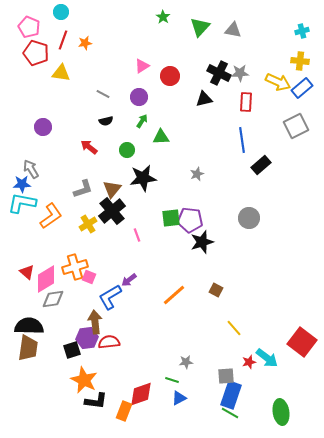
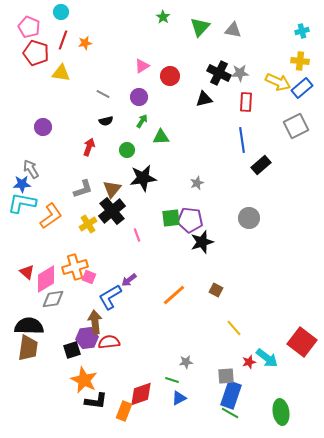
red arrow at (89, 147): rotated 72 degrees clockwise
gray star at (197, 174): moved 9 px down
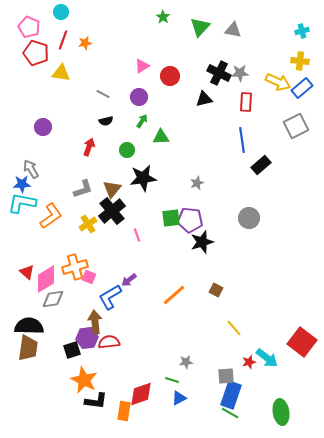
orange rectangle at (124, 411): rotated 12 degrees counterclockwise
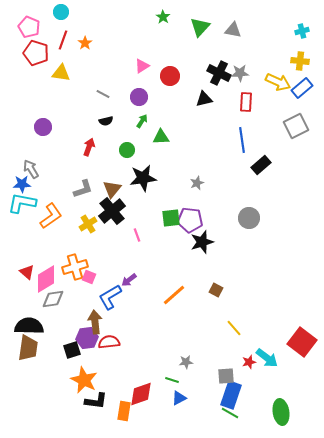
orange star at (85, 43): rotated 24 degrees counterclockwise
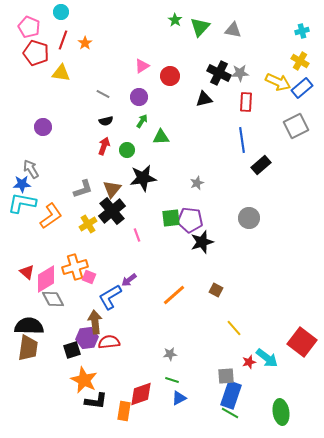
green star at (163, 17): moved 12 px right, 3 px down
yellow cross at (300, 61): rotated 24 degrees clockwise
red arrow at (89, 147): moved 15 px right, 1 px up
gray diamond at (53, 299): rotated 70 degrees clockwise
gray star at (186, 362): moved 16 px left, 8 px up
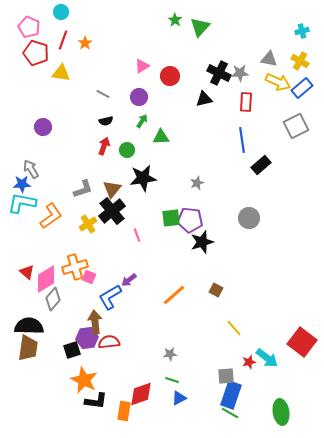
gray triangle at (233, 30): moved 36 px right, 29 px down
gray diamond at (53, 299): rotated 70 degrees clockwise
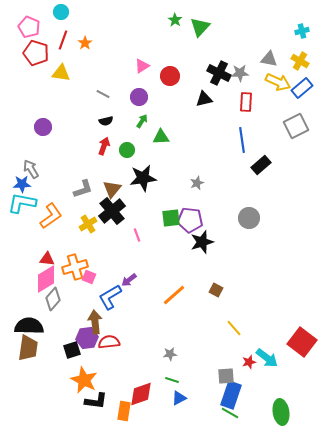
red triangle at (27, 272): moved 20 px right, 13 px up; rotated 35 degrees counterclockwise
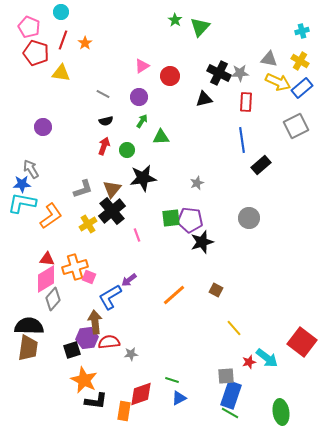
gray star at (170, 354): moved 39 px left
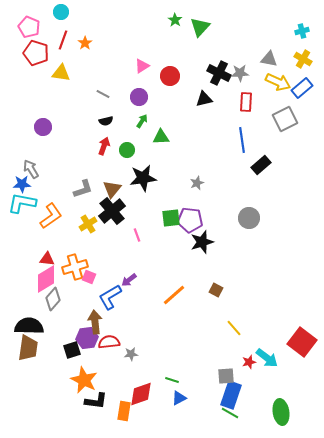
yellow cross at (300, 61): moved 3 px right, 2 px up
gray square at (296, 126): moved 11 px left, 7 px up
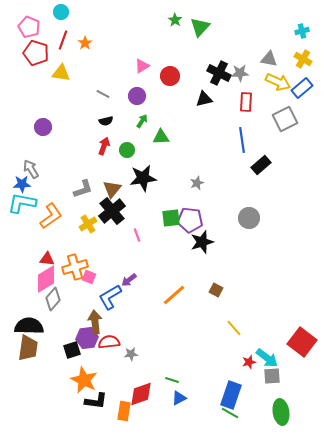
purple circle at (139, 97): moved 2 px left, 1 px up
gray square at (226, 376): moved 46 px right
